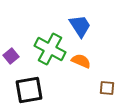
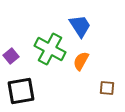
orange semicircle: rotated 84 degrees counterclockwise
black square: moved 8 px left, 1 px down
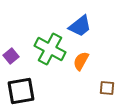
blue trapezoid: rotated 85 degrees clockwise
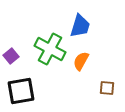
blue trapezoid: rotated 35 degrees counterclockwise
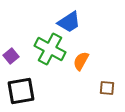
blue trapezoid: moved 11 px left, 4 px up; rotated 40 degrees clockwise
